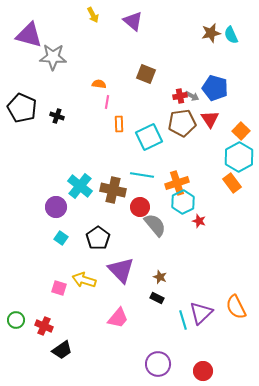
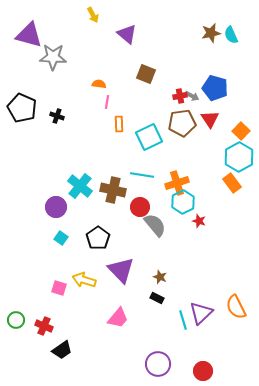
purple triangle at (133, 21): moved 6 px left, 13 px down
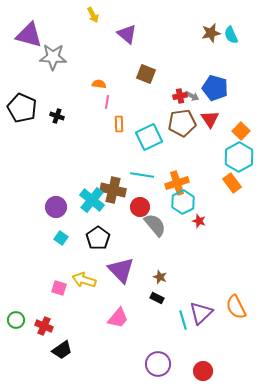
cyan cross at (80, 186): moved 12 px right, 14 px down
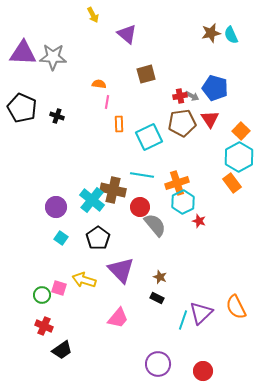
purple triangle at (29, 35): moved 6 px left, 18 px down; rotated 12 degrees counterclockwise
brown square at (146, 74): rotated 36 degrees counterclockwise
green circle at (16, 320): moved 26 px right, 25 px up
cyan line at (183, 320): rotated 36 degrees clockwise
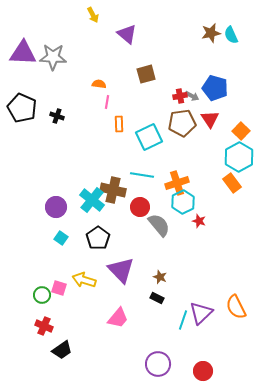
gray semicircle at (155, 225): moved 4 px right
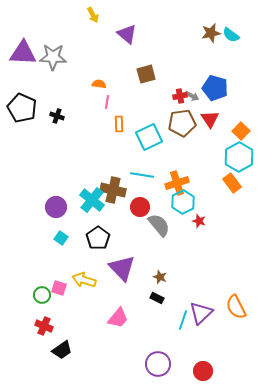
cyan semicircle at (231, 35): rotated 30 degrees counterclockwise
purple triangle at (121, 270): moved 1 px right, 2 px up
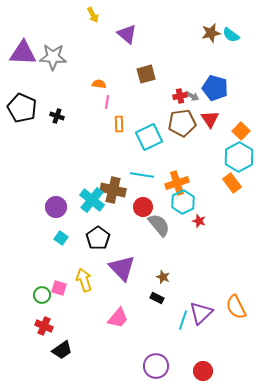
red circle at (140, 207): moved 3 px right
brown star at (160, 277): moved 3 px right
yellow arrow at (84, 280): rotated 55 degrees clockwise
purple circle at (158, 364): moved 2 px left, 2 px down
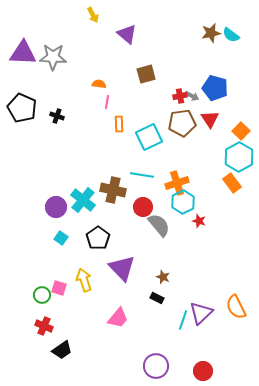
cyan cross at (92, 200): moved 9 px left
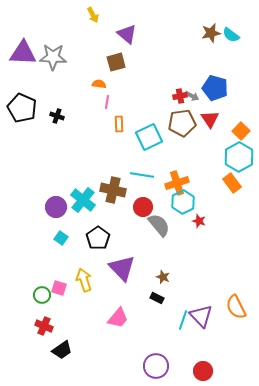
brown square at (146, 74): moved 30 px left, 12 px up
purple triangle at (201, 313): moved 3 px down; rotated 30 degrees counterclockwise
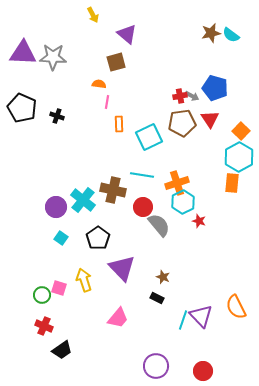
orange rectangle at (232, 183): rotated 42 degrees clockwise
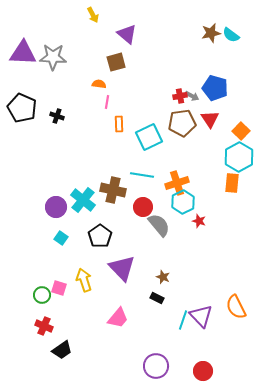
black pentagon at (98, 238): moved 2 px right, 2 px up
